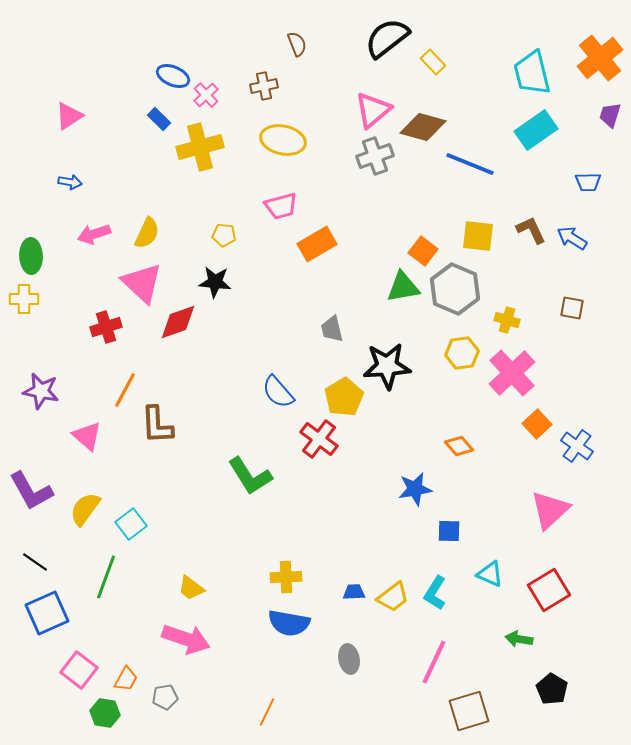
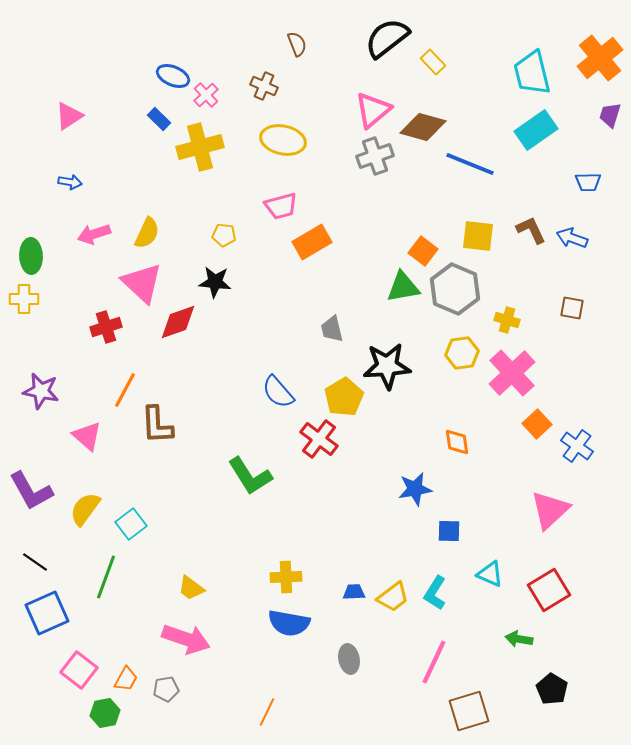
brown cross at (264, 86): rotated 36 degrees clockwise
blue arrow at (572, 238): rotated 12 degrees counterclockwise
orange rectangle at (317, 244): moved 5 px left, 2 px up
orange diamond at (459, 446): moved 2 px left, 4 px up; rotated 32 degrees clockwise
gray pentagon at (165, 697): moved 1 px right, 8 px up
green hexagon at (105, 713): rotated 20 degrees counterclockwise
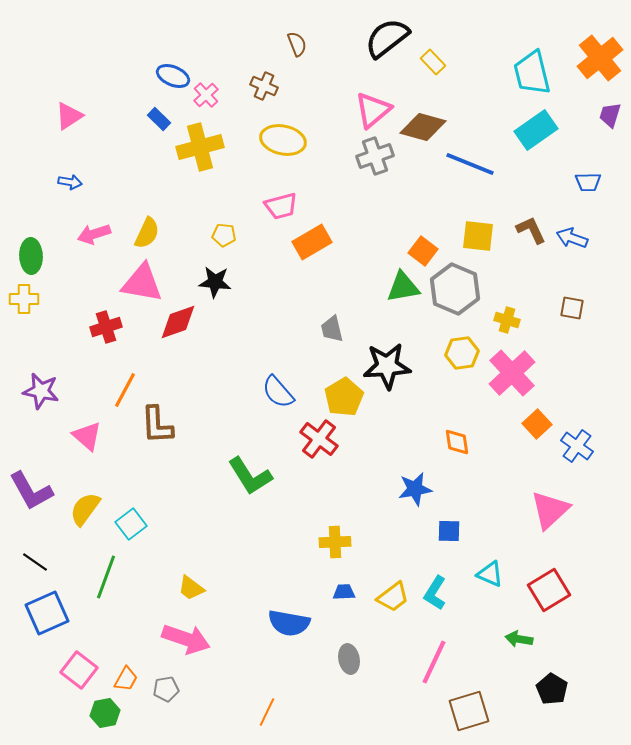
pink triangle at (142, 283): rotated 33 degrees counterclockwise
yellow cross at (286, 577): moved 49 px right, 35 px up
blue trapezoid at (354, 592): moved 10 px left
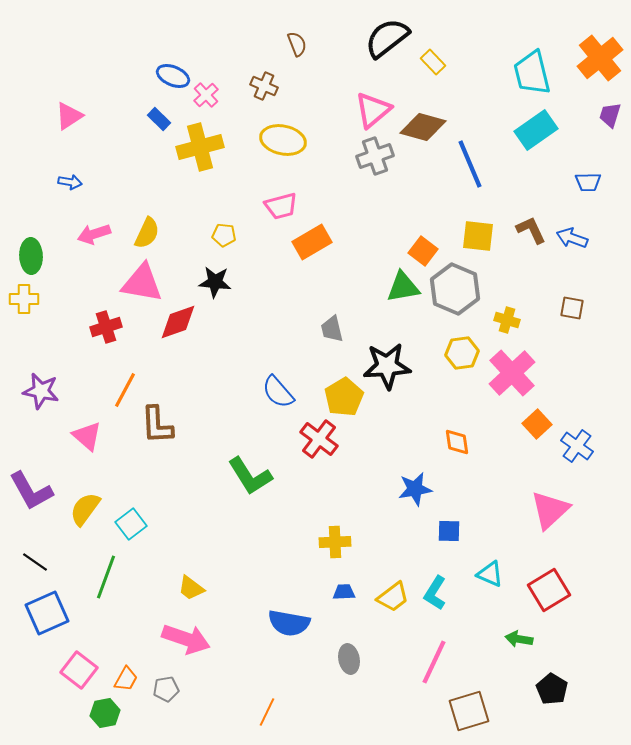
blue line at (470, 164): rotated 45 degrees clockwise
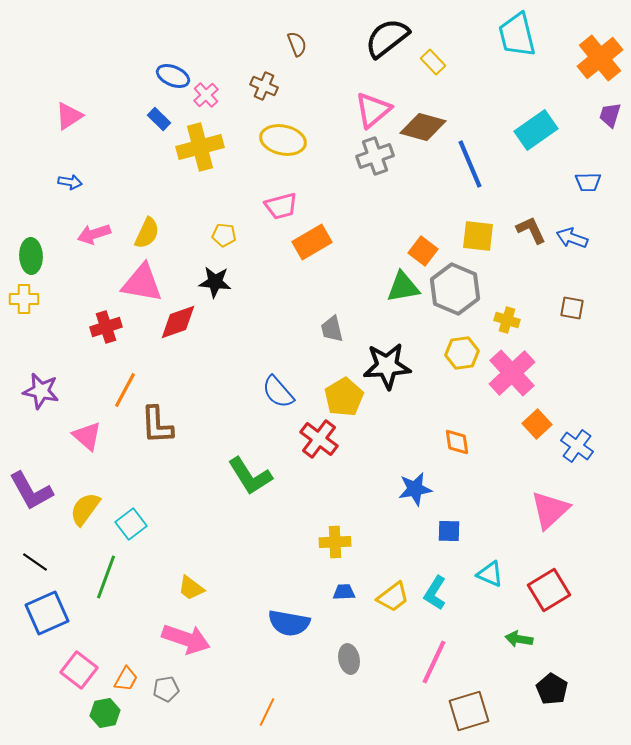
cyan trapezoid at (532, 73): moved 15 px left, 38 px up
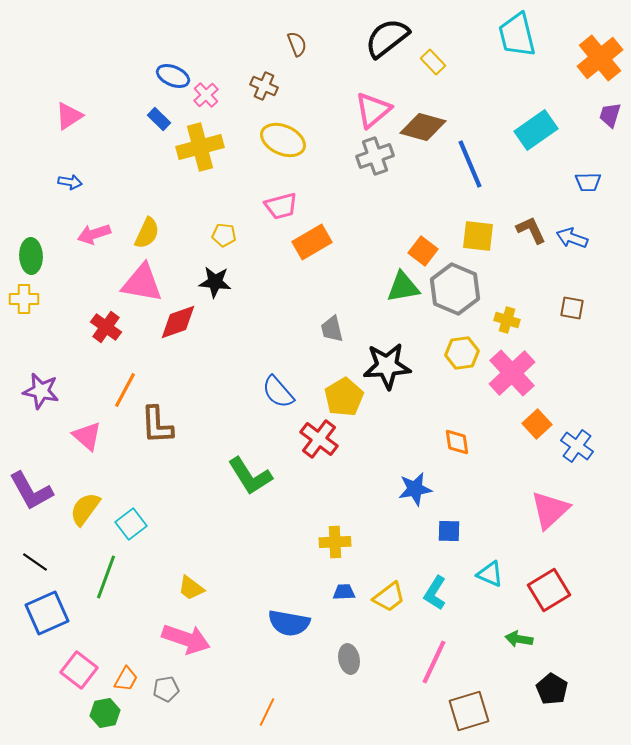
yellow ellipse at (283, 140): rotated 12 degrees clockwise
red cross at (106, 327): rotated 36 degrees counterclockwise
yellow trapezoid at (393, 597): moved 4 px left
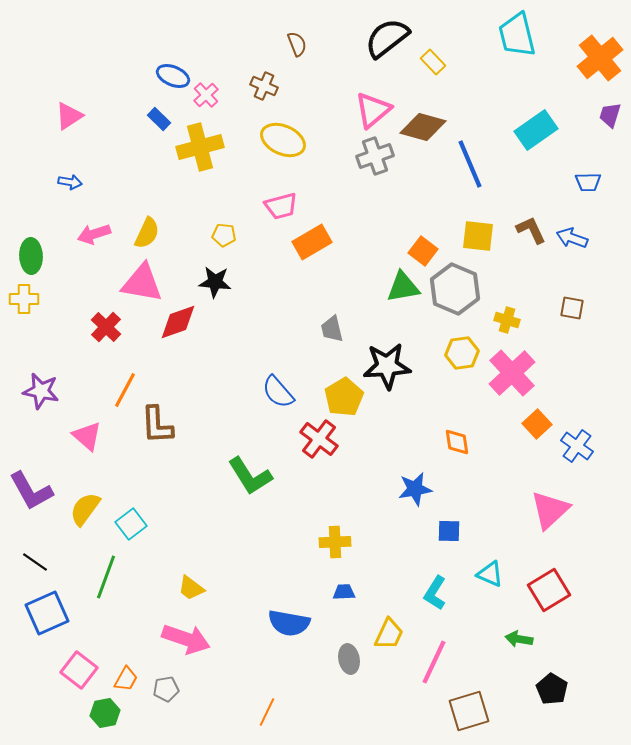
red cross at (106, 327): rotated 8 degrees clockwise
yellow trapezoid at (389, 597): moved 37 px down; rotated 28 degrees counterclockwise
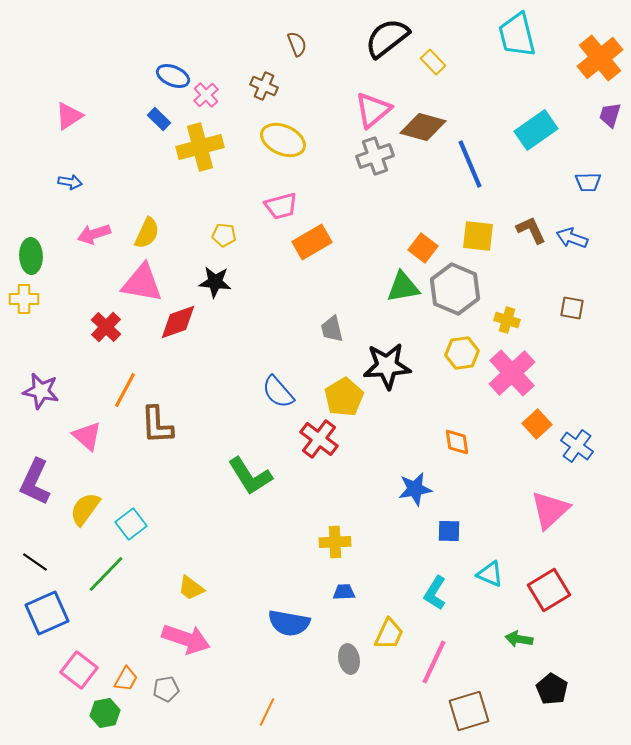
orange square at (423, 251): moved 3 px up
purple L-shape at (31, 491): moved 4 px right, 9 px up; rotated 54 degrees clockwise
green line at (106, 577): moved 3 px up; rotated 24 degrees clockwise
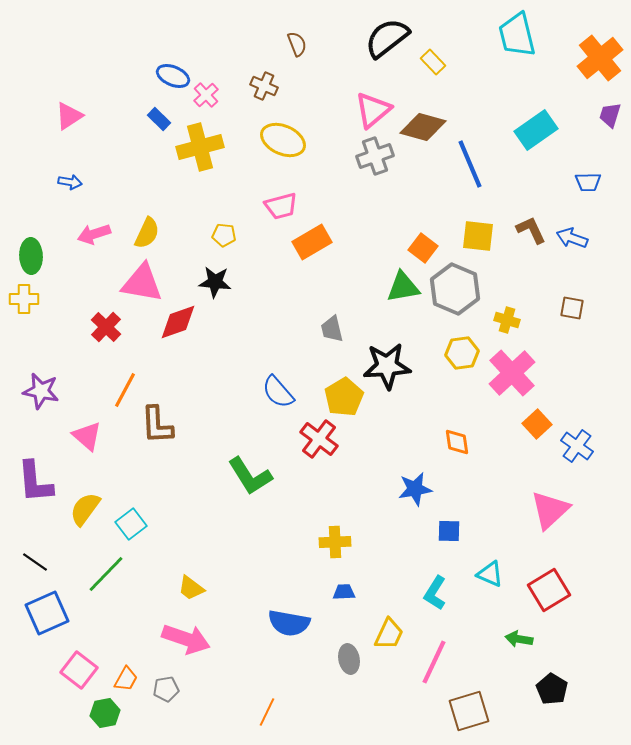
purple L-shape at (35, 482): rotated 30 degrees counterclockwise
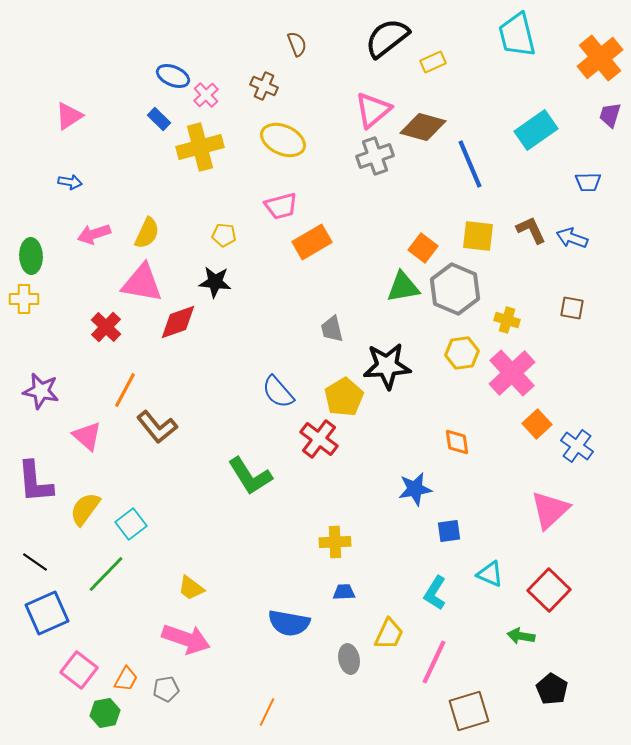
yellow rectangle at (433, 62): rotated 70 degrees counterclockwise
brown L-shape at (157, 425): moved 2 px down; rotated 36 degrees counterclockwise
blue square at (449, 531): rotated 10 degrees counterclockwise
red square at (549, 590): rotated 15 degrees counterclockwise
green arrow at (519, 639): moved 2 px right, 3 px up
